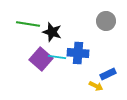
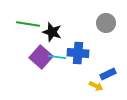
gray circle: moved 2 px down
purple square: moved 2 px up
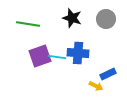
gray circle: moved 4 px up
black star: moved 20 px right, 14 px up
purple square: moved 1 px left, 1 px up; rotated 30 degrees clockwise
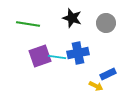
gray circle: moved 4 px down
blue cross: rotated 15 degrees counterclockwise
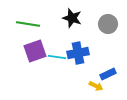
gray circle: moved 2 px right, 1 px down
purple square: moved 5 px left, 5 px up
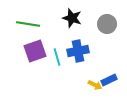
gray circle: moved 1 px left
blue cross: moved 2 px up
cyan line: rotated 66 degrees clockwise
blue rectangle: moved 1 px right, 6 px down
yellow arrow: moved 1 px left, 1 px up
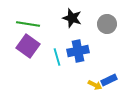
purple square: moved 7 px left, 5 px up; rotated 35 degrees counterclockwise
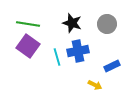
black star: moved 5 px down
blue rectangle: moved 3 px right, 14 px up
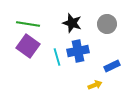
yellow arrow: rotated 48 degrees counterclockwise
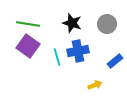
blue rectangle: moved 3 px right, 5 px up; rotated 14 degrees counterclockwise
